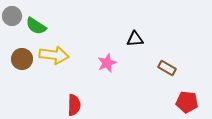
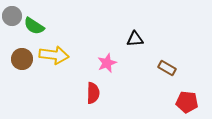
green semicircle: moved 2 px left
red semicircle: moved 19 px right, 12 px up
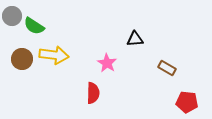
pink star: rotated 18 degrees counterclockwise
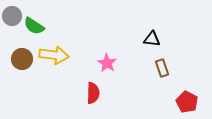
black triangle: moved 17 px right; rotated 12 degrees clockwise
brown rectangle: moved 5 px left; rotated 42 degrees clockwise
red pentagon: rotated 20 degrees clockwise
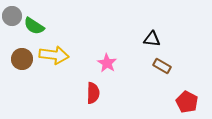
brown rectangle: moved 2 px up; rotated 42 degrees counterclockwise
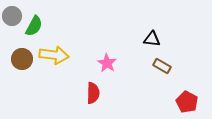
green semicircle: rotated 95 degrees counterclockwise
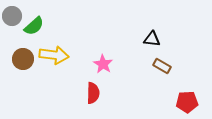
green semicircle: rotated 20 degrees clockwise
brown circle: moved 1 px right
pink star: moved 4 px left, 1 px down
red pentagon: rotated 30 degrees counterclockwise
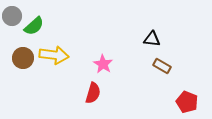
brown circle: moved 1 px up
red semicircle: rotated 15 degrees clockwise
red pentagon: rotated 25 degrees clockwise
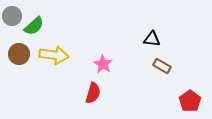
brown circle: moved 4 px left, 4 px up
red pentagon: moved 3 px right, 1 px up; rotated 15 degrees clockwise
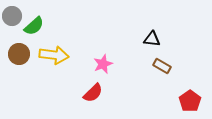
pink star: rotated 18 degrees clockwise
red semicircle: rotated 30 degrees clockwise
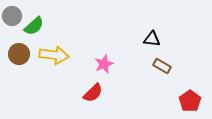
pink star: moved 1 px right
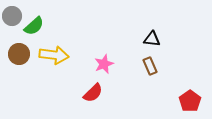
brown rectangle: moved 12 px left; rotated 36 degrees clockwise
